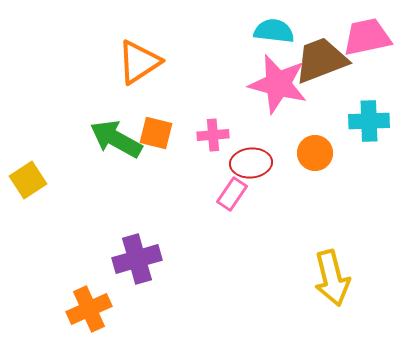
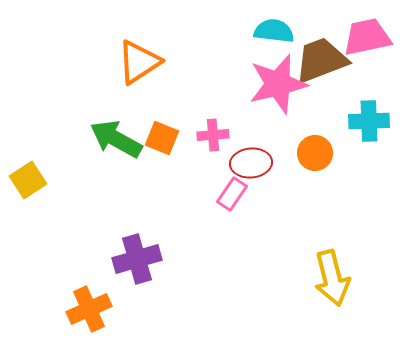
pink star: rotated 28 degrees counterclockwise
orange square: moved 6 px right, 5 px down; rotated 8 degrees clockwise
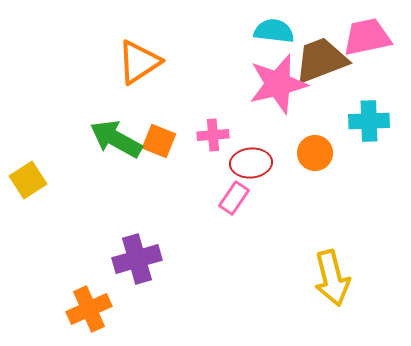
orange square: moved 3 px left, 3 px down
pink rectangle: moved 2 px right, 4 px down
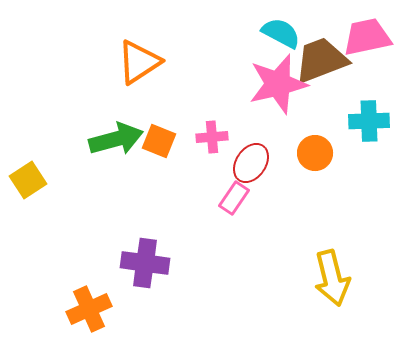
cyan semicircle: moved 7 px right, 2 px down; rotated 21 degrees clockwise
pink cross: moved 1 px left, 2 px down
green arrow: rotated 136 degrees clockwise
red ellipse: rotated 51 degrees counterclockwise
purple cross: moved 8 px right, 4 px down; rotated 24 degrees clockwise
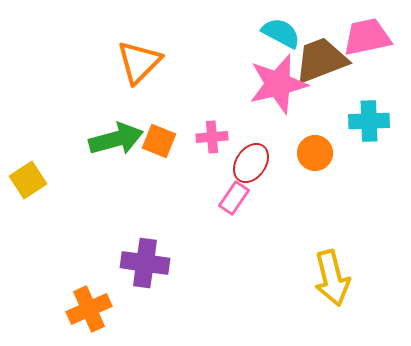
orange triangle: rotated 12 degrees counterclockwise
